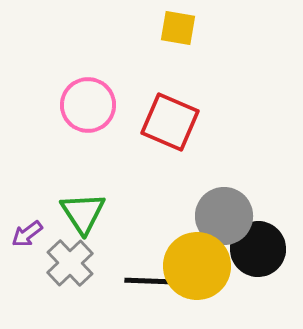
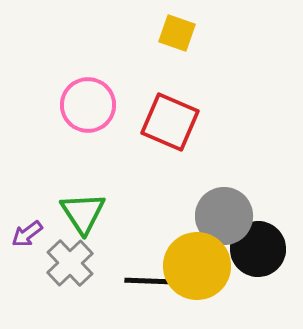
yellow square: moved 1 px left, 5 px down; rotated 9 degrees clockwise
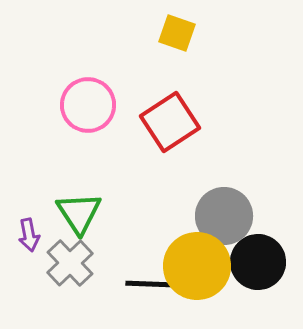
red square: rotated 34 degrees clockwise
green triangle: moved 4 px left
purple arrow: moved 2 px right, 1 px down; rotated 64 degrees counterclockwise
black circle: moved 13 px down
black line: moved 1 px right, 3 px down
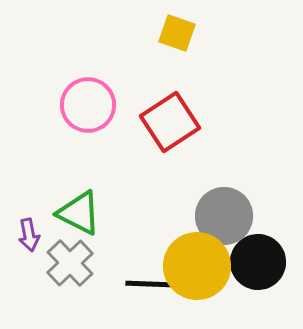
green triangle: rotated 30 degrees counterclockwise
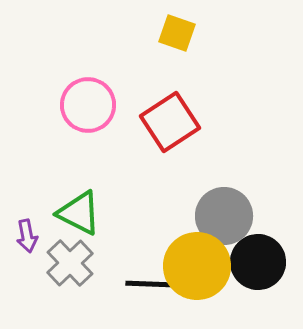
purple arrow: moved 2 px left, 1 px down
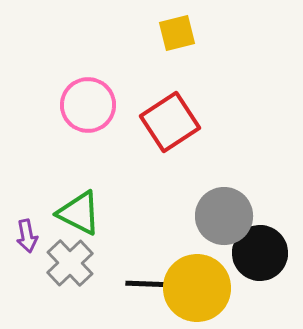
yellow square: rotated 33 degrees counterclockwise
black circle: moved 2 px right, 9 px up
yellow circle: moved 22 px down
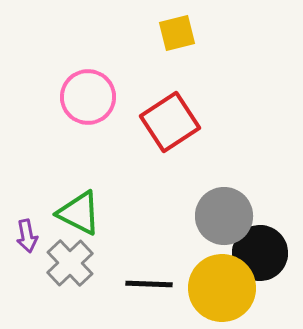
pink circle: moved 8 px up
yellow circle: moved 25 px right
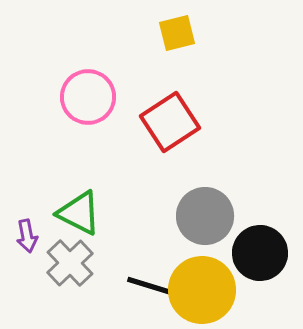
gray circle: moved 19 px left
black line: moved 1 px right, 2 px down; rotated 15 degrees clockwise
yellow circle: moved 20 px left, 2 px down
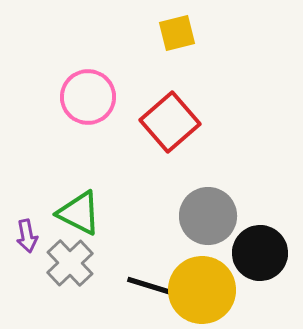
red square: rotated 8 degrees counterclockwise
gray circle: moved 3 px right
